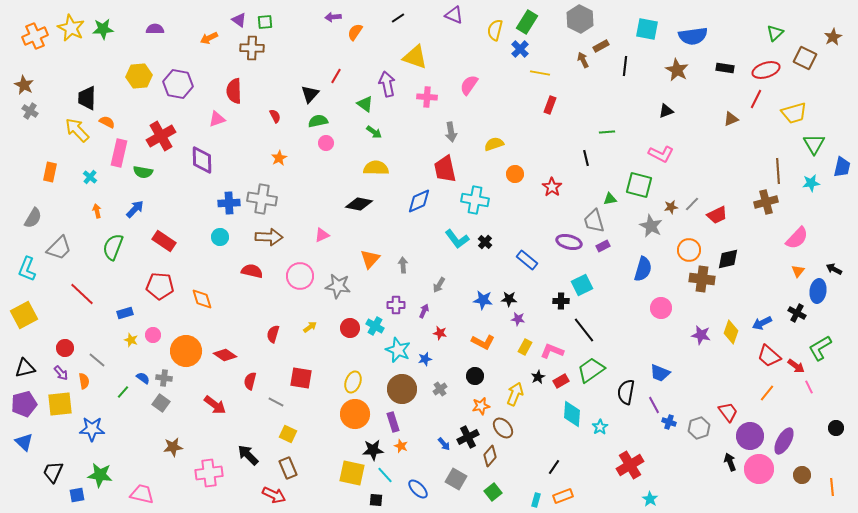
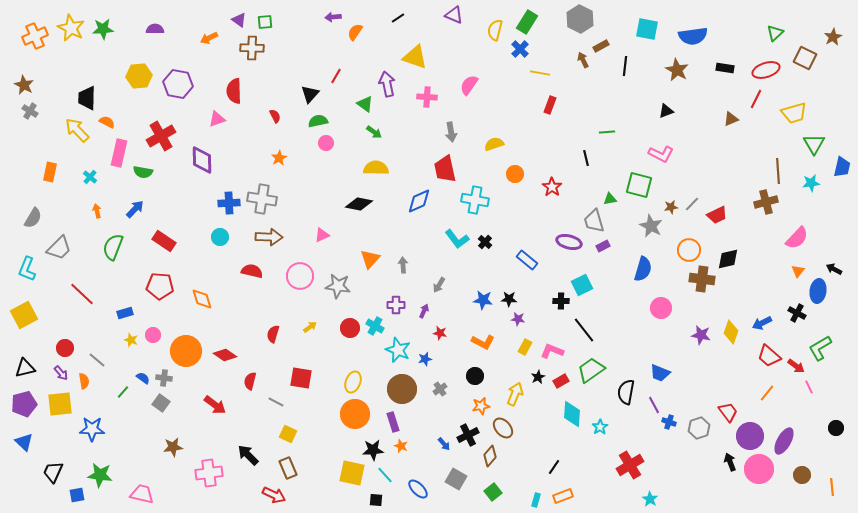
black cross at (468, 437): moved 2 px up
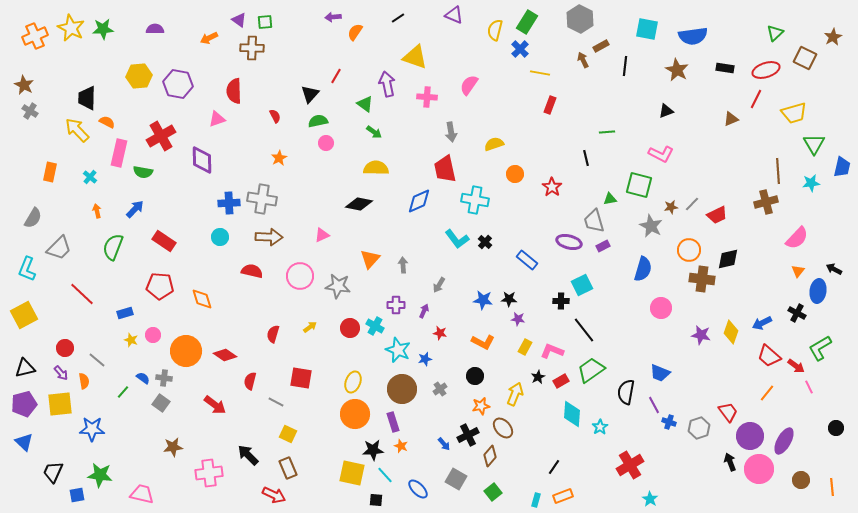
brown circle at (802, 475): moved 1 px left, 5 px down
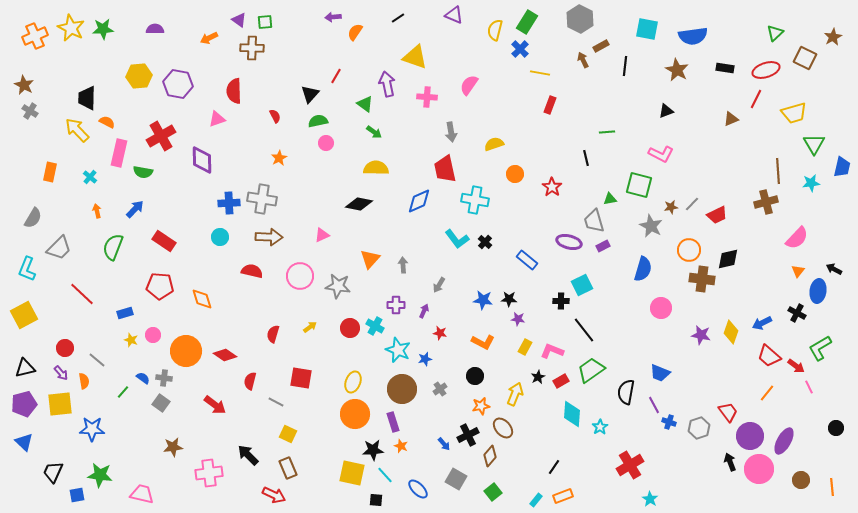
cyan rectangle at (536, 500): rotated 24 degrees clockwise
